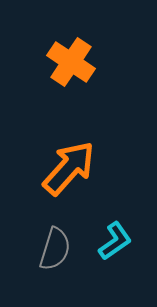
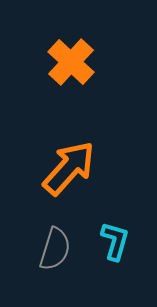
orange cross: rotated 9 degrees clockwise
cyan L-shape: rotated 39 degrees counterclockwise
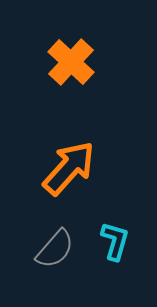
gray semicircle: rotated 24 degrees clockwise
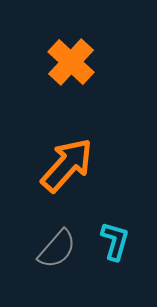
orange arrow: moved 2 px left, 3 px up
gray semicircle: moved 2 px right
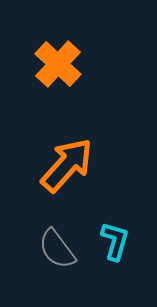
orange cross: moved 13 px left, 2 px down
gray semicircle: rotated 102 degrees clockwise
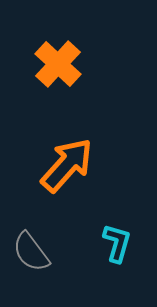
cyan L-shape: moved 2 px right, 2 px down
gray semicircle: moved 26 px left, 3 px down
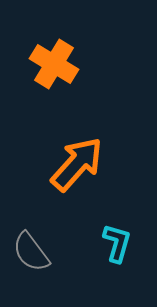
orange cross: moved 4 px left; rotated 12 degrees counterclockwise
orange arrow: moved 10 px right, 1 px up
